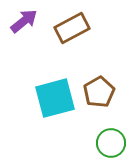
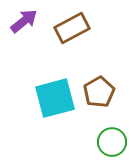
green circle: moved 1 px right, 1 px up
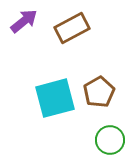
green circle: moved 2 px left, 2 px up
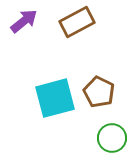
brown rectangle: moved 5 px right, 6 px up
brown pentagon: rotated 16 degrees counterclockwise
green circle: moved 2 px right, 2 px up
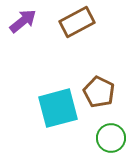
purple arrow: moved 1 px left
cyan square: moved 3 px right, 10 px down
green circle: moved 1 px left
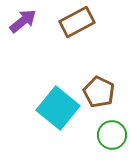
cyan square: rotated 36 degrees counterclockwise
green circle: moved 1 px right, 3 px up
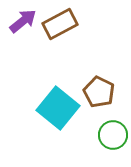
brown rectangle: moved 17 px left, 2 px down
green circle: moved 1 px right
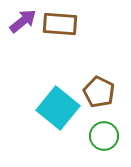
brown rectangle: rotated 32 degrees clockwise
green circle: moved 9 px left, 1 px down
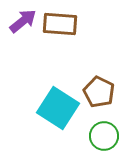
cyan square: rotated 6 degrees counterclockwise
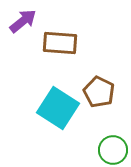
brown rectangle: moved 19 px down
green circle: moved 9 px right, 14 px down
